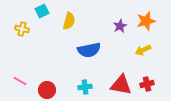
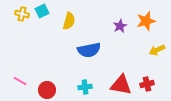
yellow cross: moved 15 px up
yellow arrow: moved 14 px right
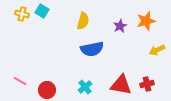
cyan square: rotated 32 degrees counterclockwise
yellow semicircle: moved 14 px right
blue semicircle: moved 3 px right, 1 px up
cyan cross: rotated 32 degrees counterclockwise
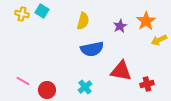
orange star: rotated 18 degrees counterclockwise
yellow arrow: moved 2 px right, 10 px up
pink line: moved 3 px right
red triangle: moved 14 px up
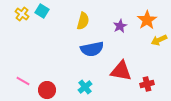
yellow cross: rotated 24 degrees clockwise
orange star: moved 1 px right, 1 px up
